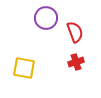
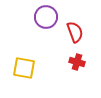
purple circle: moved 1 px up
red cross: moved 1 px right; rotated 35 degrees clockwise
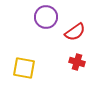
red semicircle: rotated 75 degrees clockwise
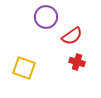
red semicircle: moved 3 px left, 4 px down
yellow square: rotated 10 degrees clockwise
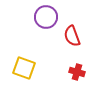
red semicircle: rotated 105 degrees clockwise
red cross: moved 10 px down
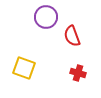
red cross: moved 1 px right, 1 px down
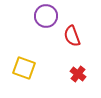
purple circle: moved 1 px up
red cross: moved 1 px down; rotated 21 degrees clockwise
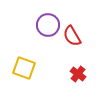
purple circle: moved 2 px right, 9 px down
red semicircle: rotated 10 degrees counterclockwise
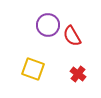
yellow square: moved 9 px right, 1 px down
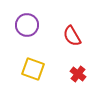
purple circle: moved 21 px left
